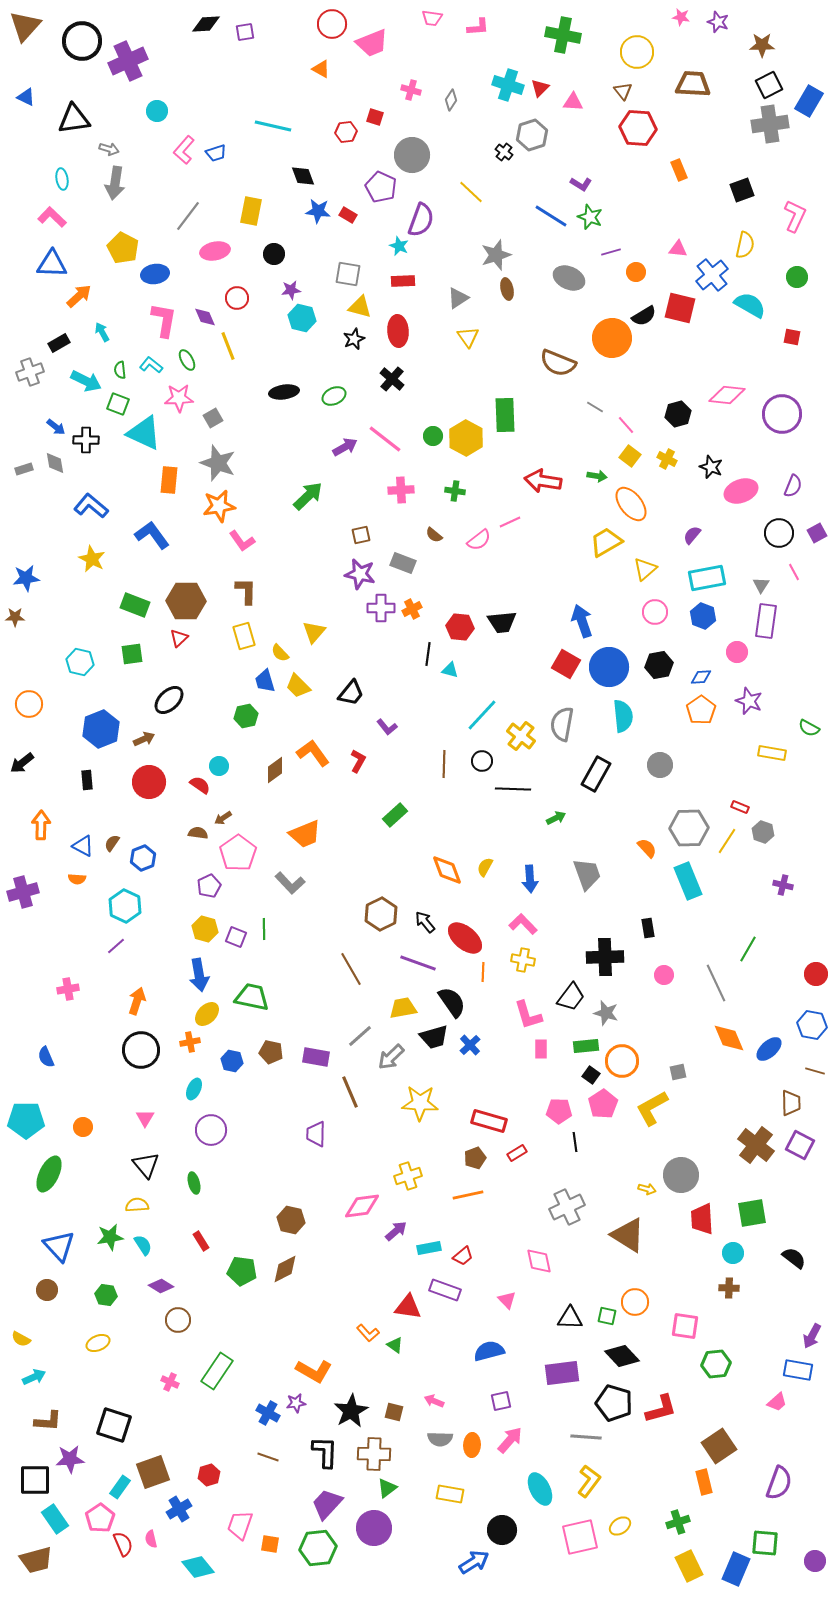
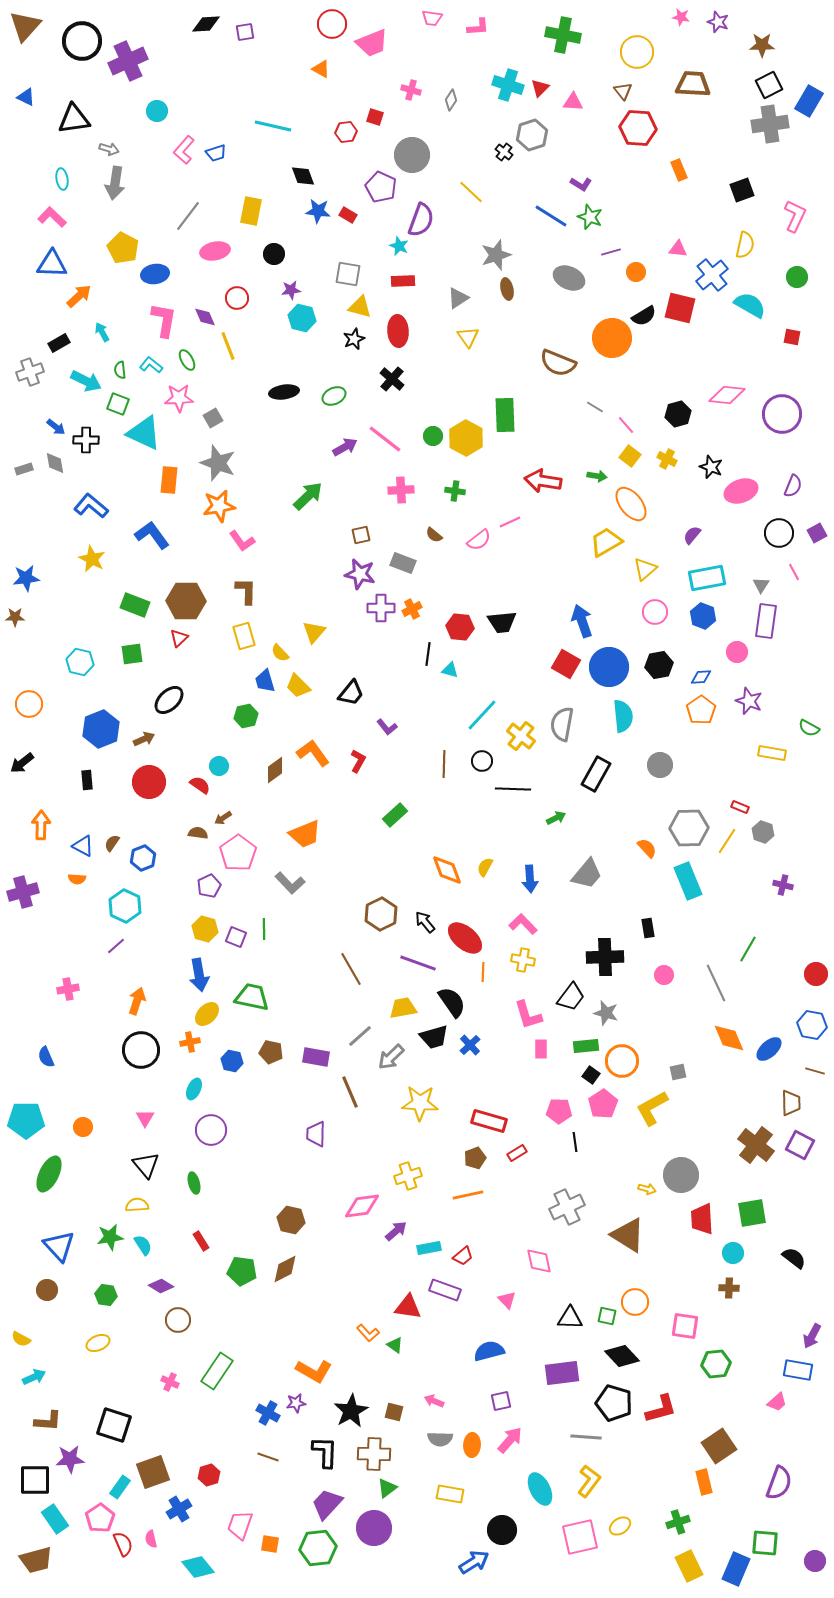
gray trapezoid at (587, 874): rotated 60 degrees clockwise
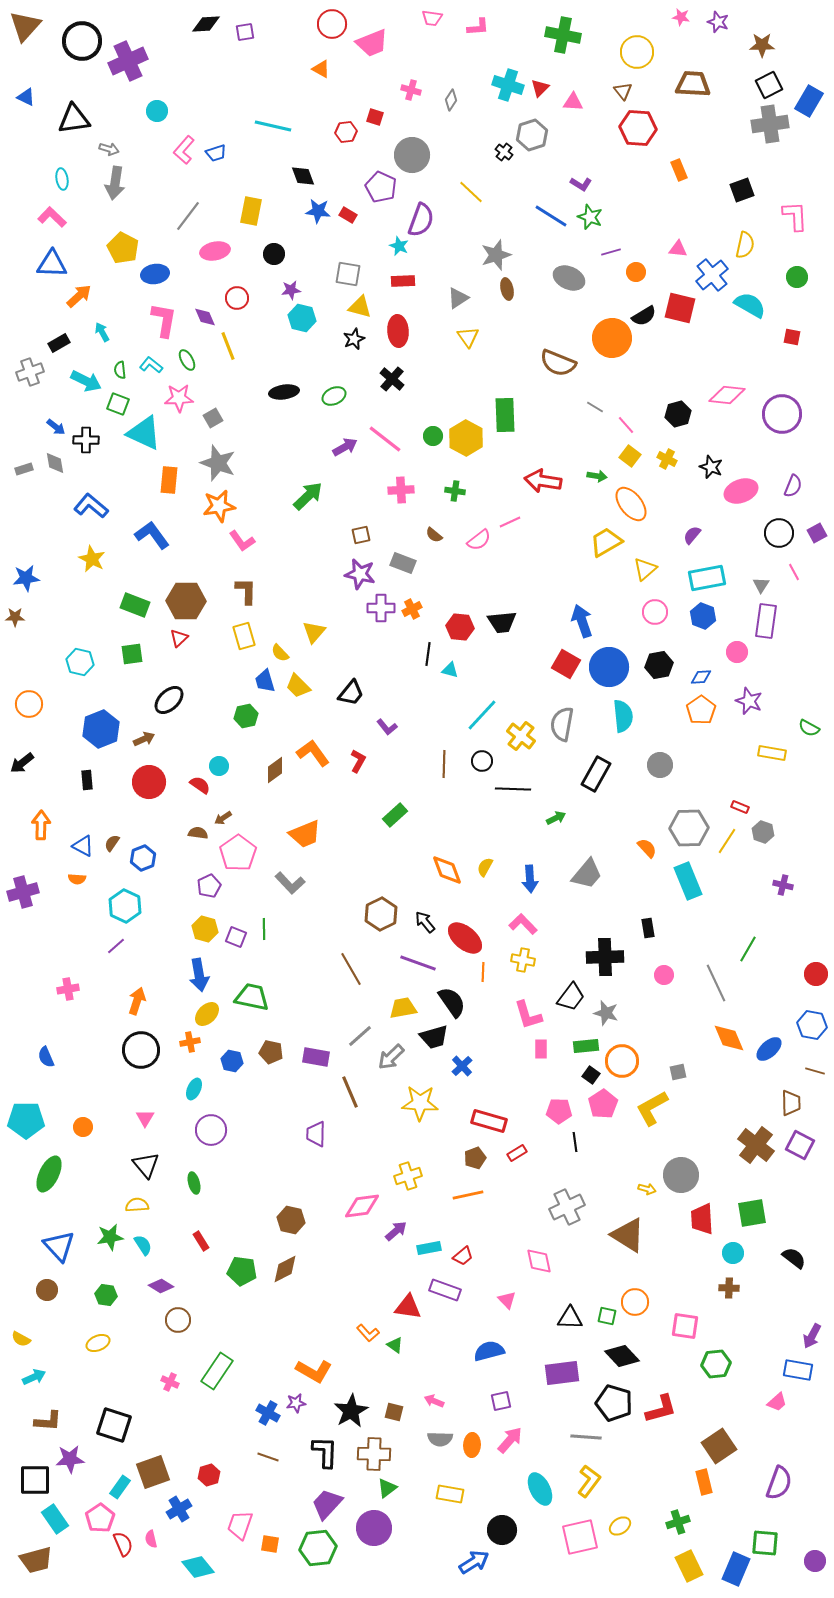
pink L-shape at (795, 216): rotated 28 degrees counterclockwise
blue cross at (470, 1045): moved 8 px left, 21 px down
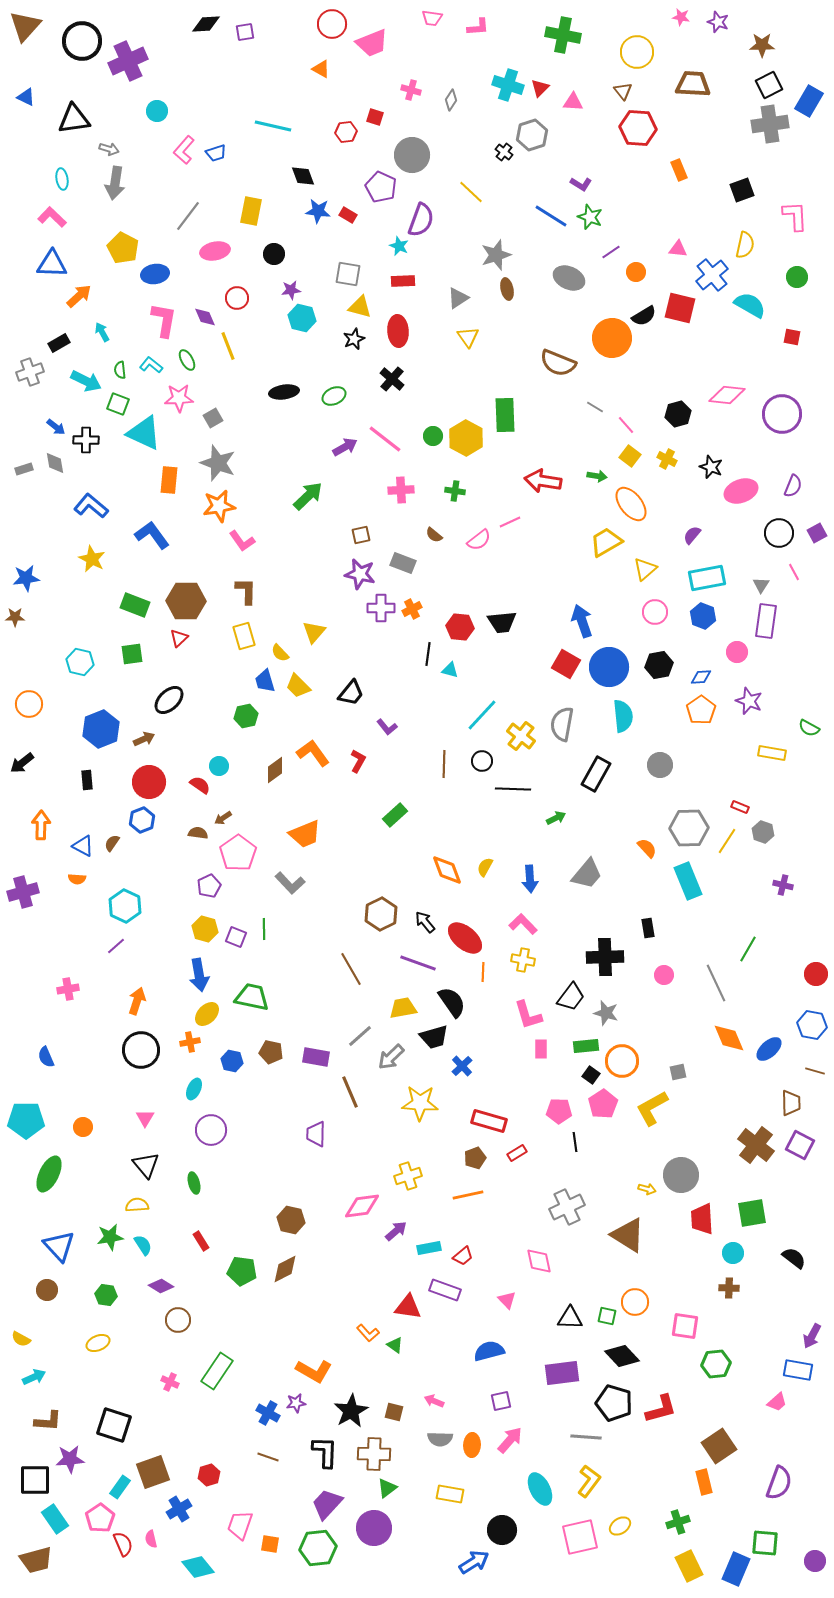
purple line at (611, 252): rotated 18 degrees counterclockwise
blue hexagon at (143, 858): moved 1 px left, 38 px up
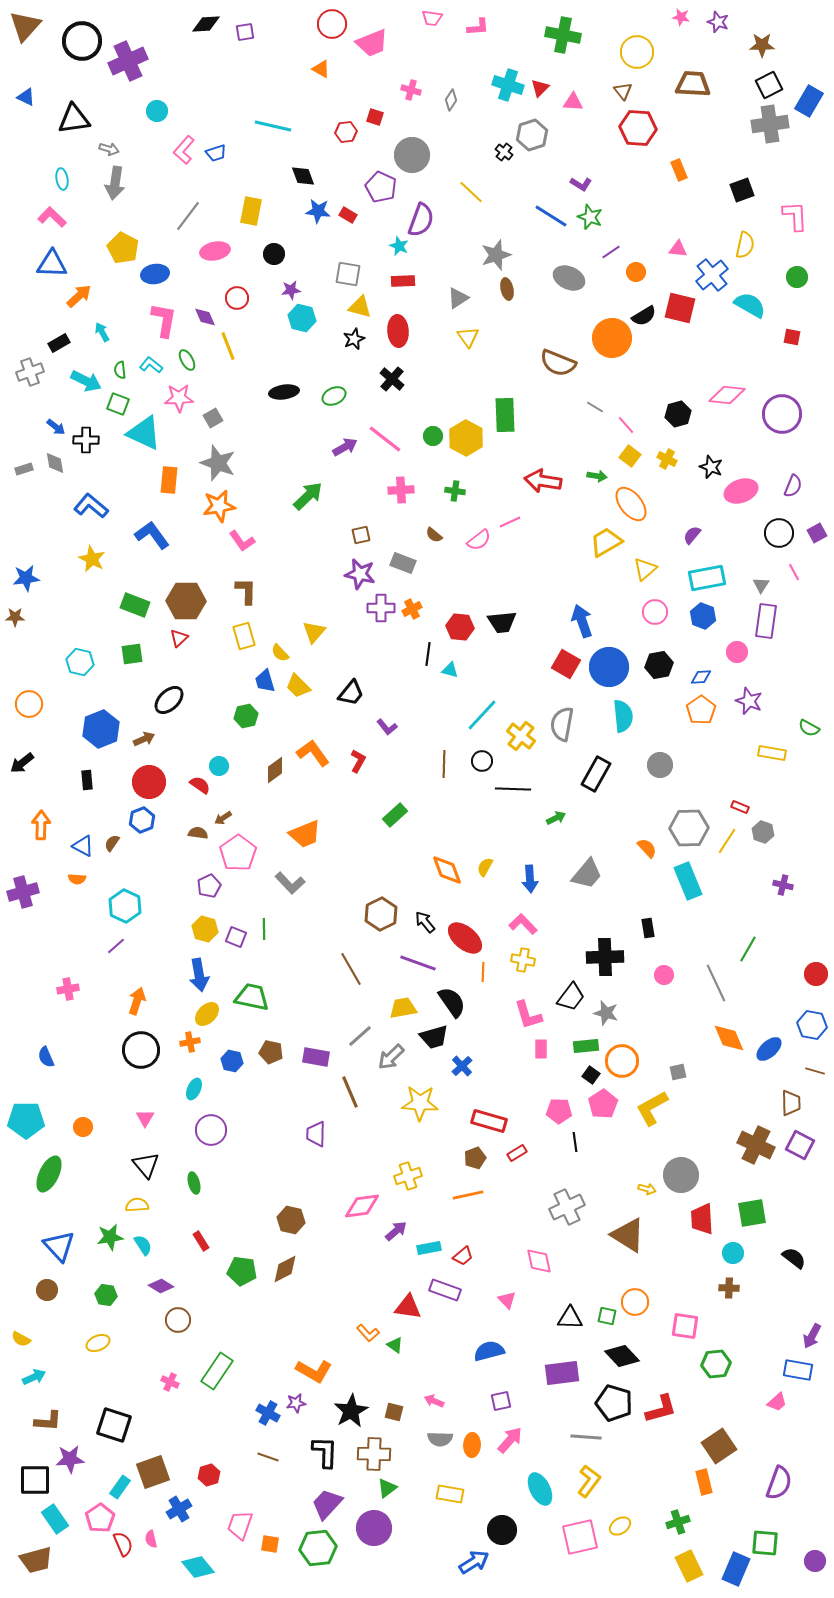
brown cross at (756, 1145): rotated 12 degrees counterclockwise
